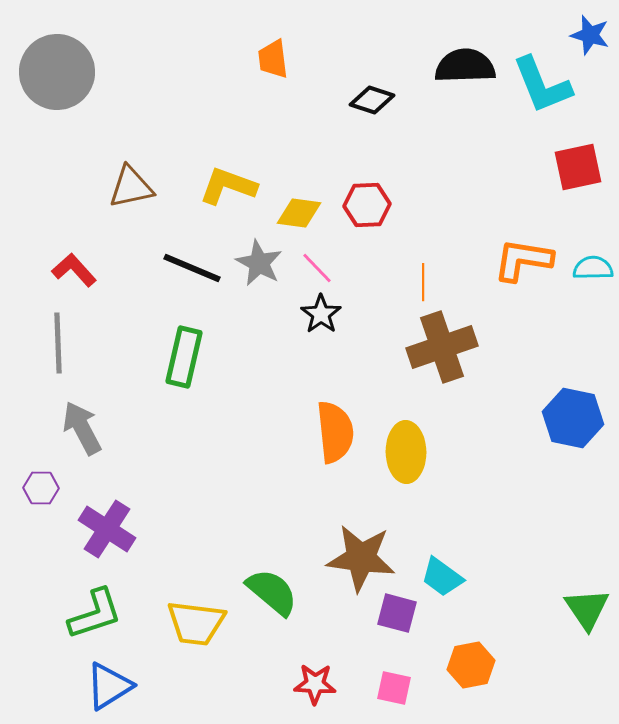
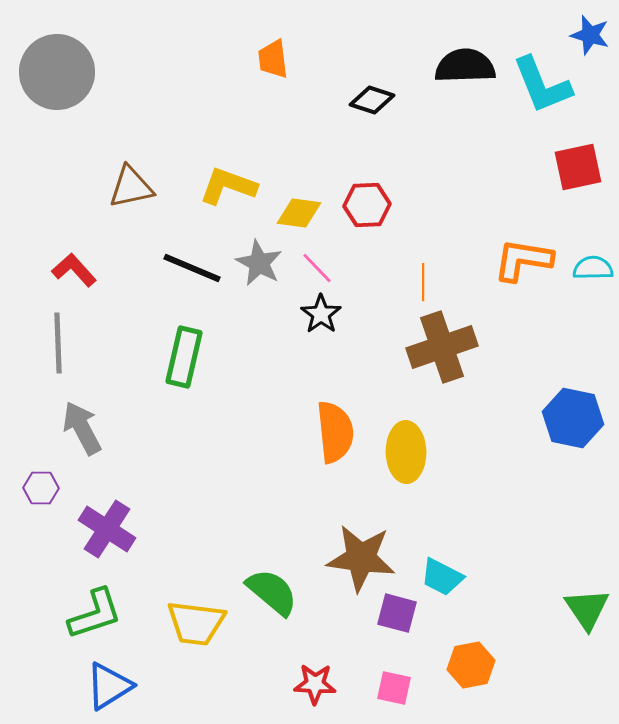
cyan trapezoid: rotated 9 degrees counterclockwise
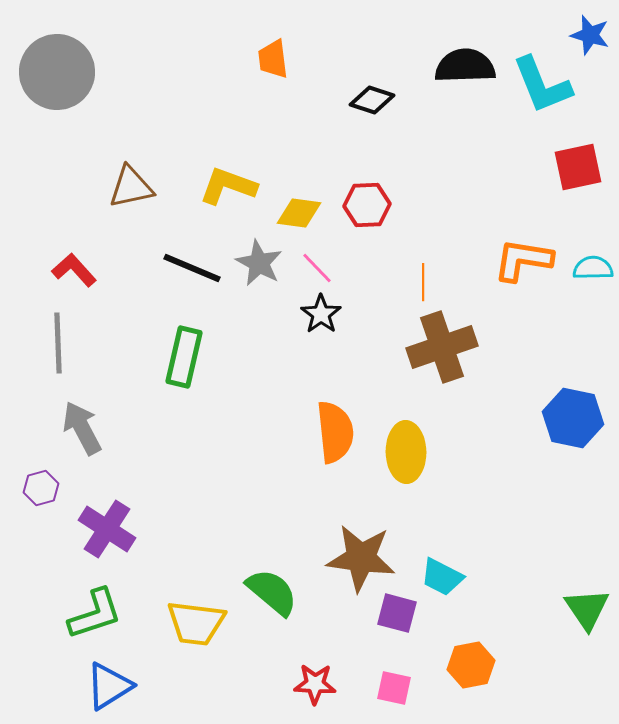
purple hexagon: rotated 16 degrees counterclockwise
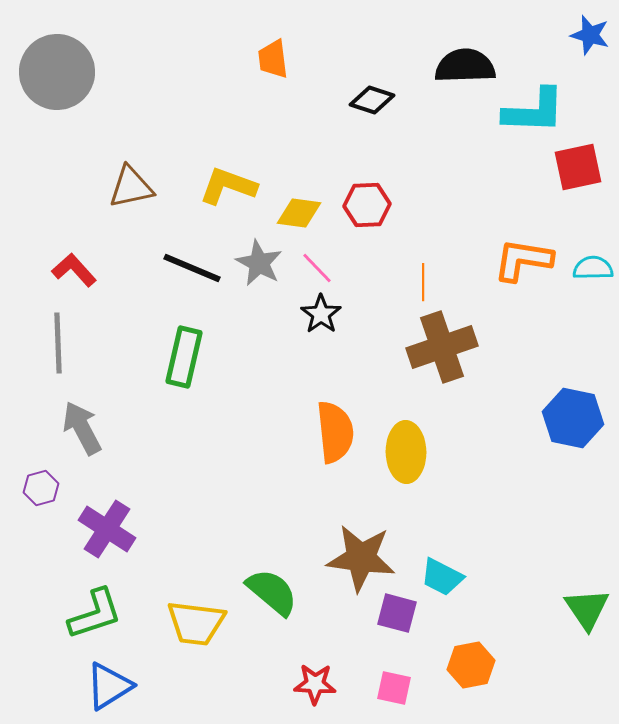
cyan L-shape: moved 8 px left, 26 px down; rotated 66 degrees counterclockwise
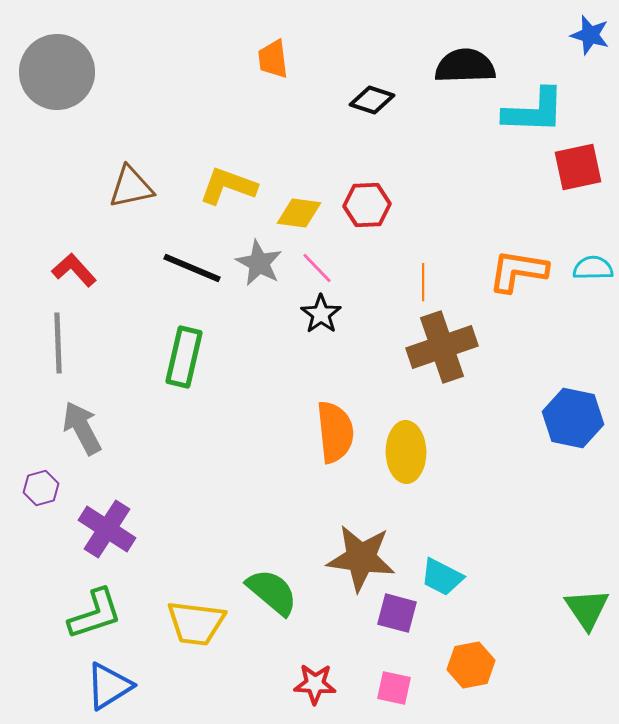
orange L-shape: moved 5 px left, 11 px down
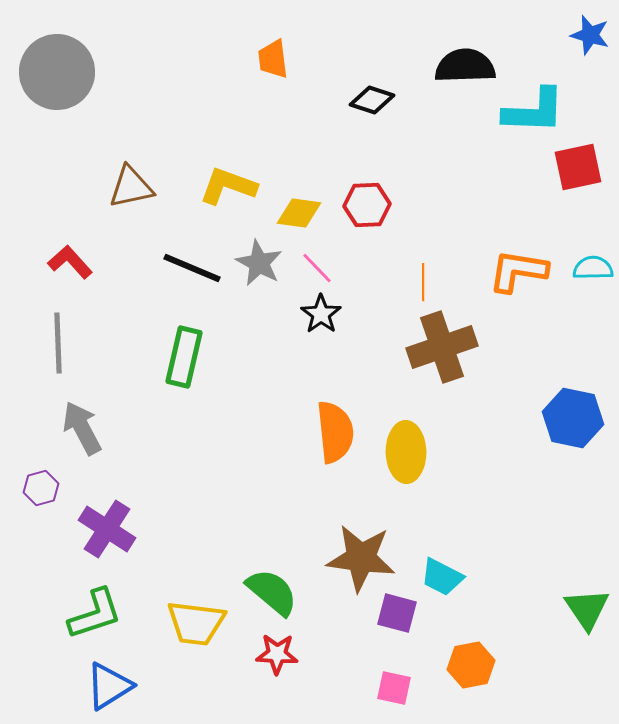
red L-shape: moved 4 px left, 8 px up
red star: moved 38 px left, 30 px up
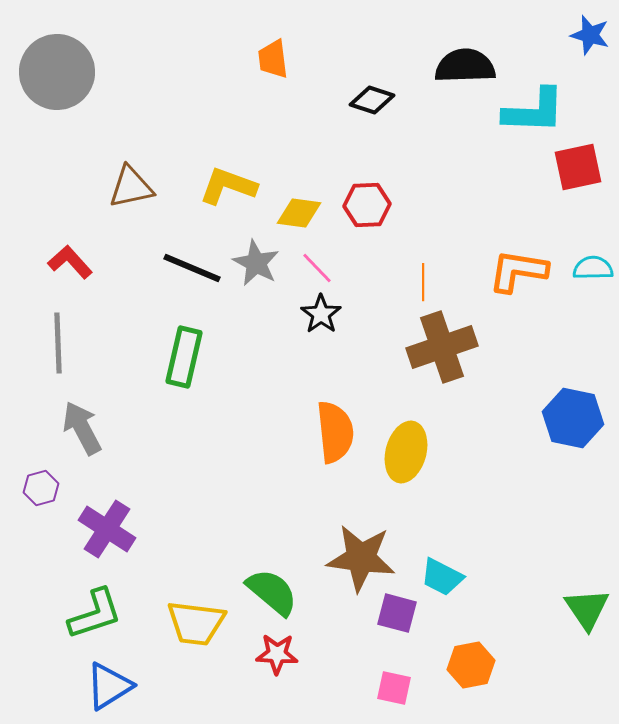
gray star: moved 3 px left
yellow ellipse: rotated 16 degrees clockwise
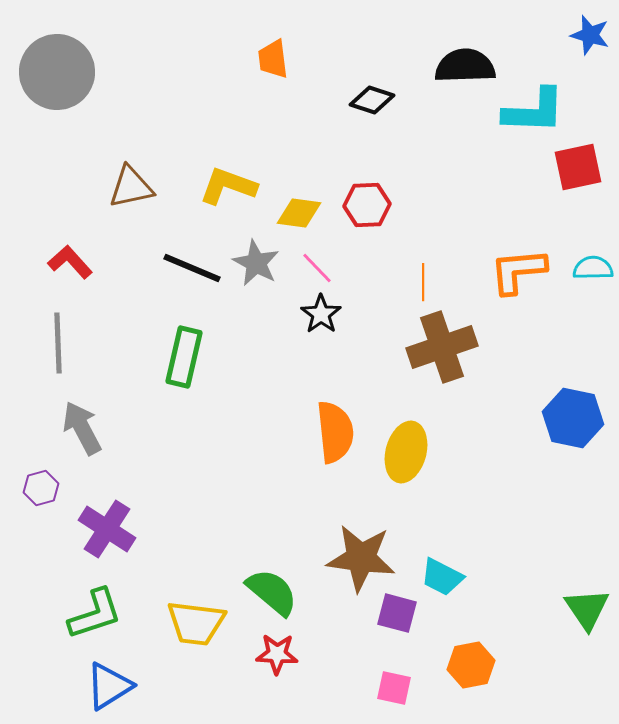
orange L-shape: rotated 14 degrees counterclockwise
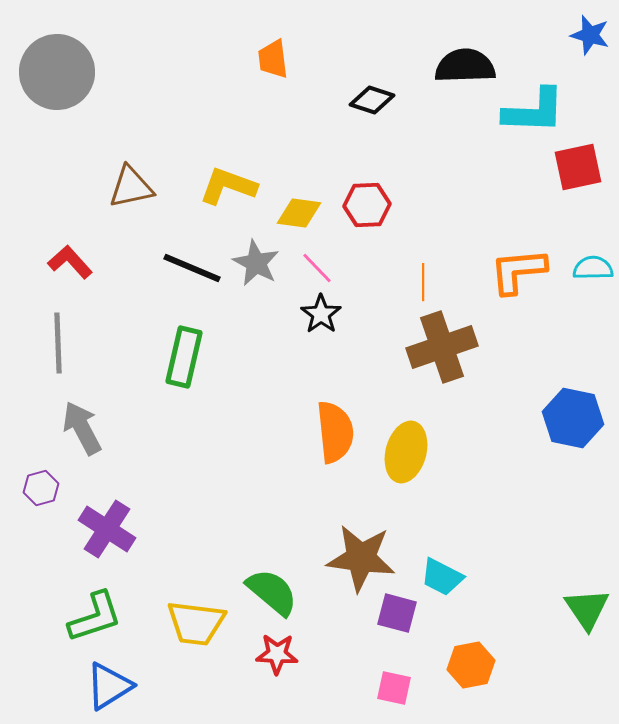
green L-shape: moved 3 px down
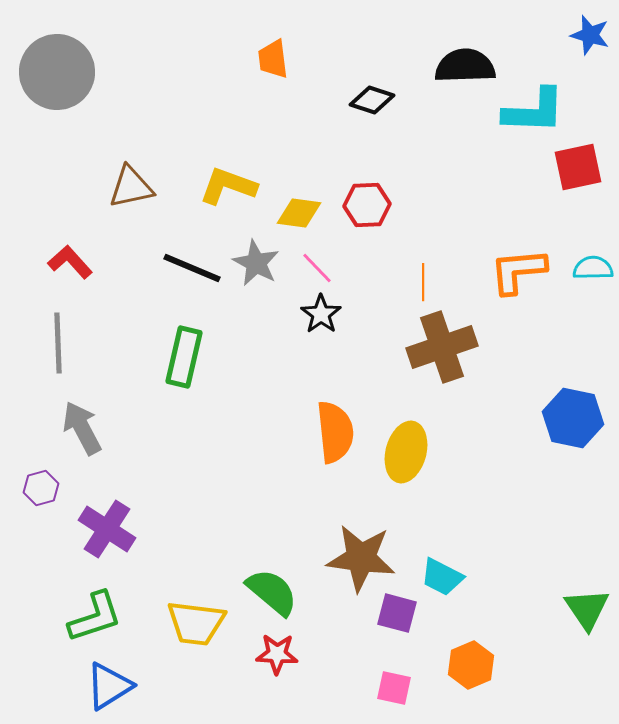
orange hexagon: rotated 12 degrees counterclockwise
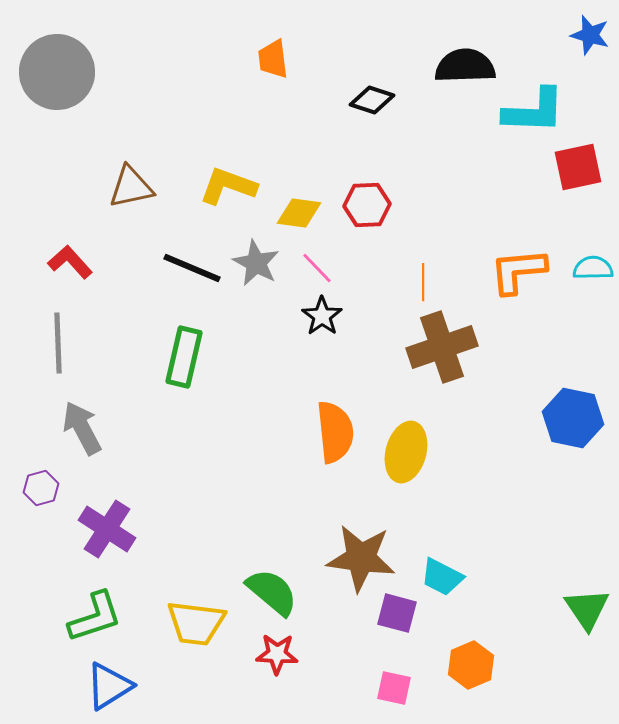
black star: moved 1 px right, 2 px down
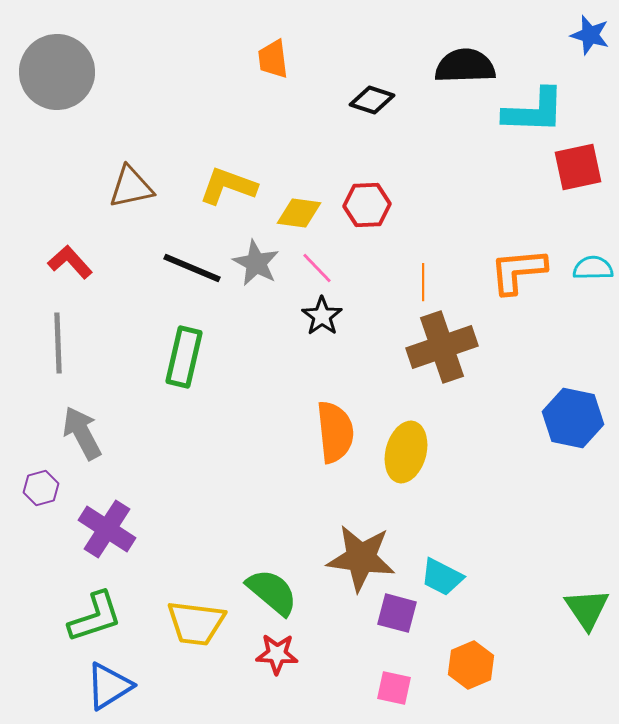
gray arrow: moved 5 px down
